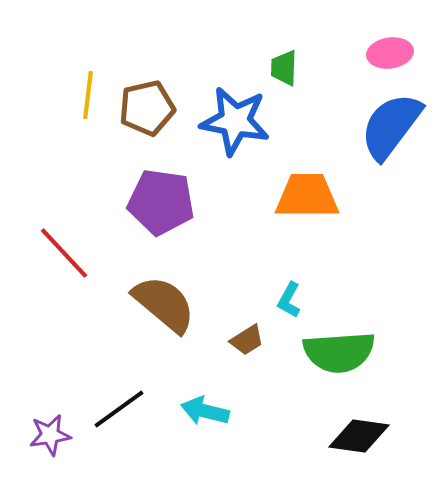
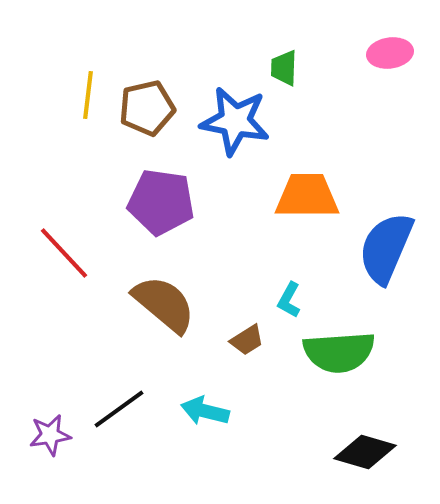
blue semicircle: moved 5 px left, 122 px down; rotated 14 degrees counterclockwise
black diamond: moved 6 px right, 16 px down; rotated 8 degrees clockwise
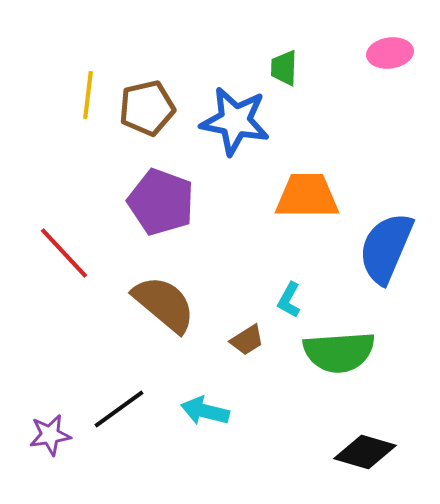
purple pentagon: rotated 12 degrees clockwise
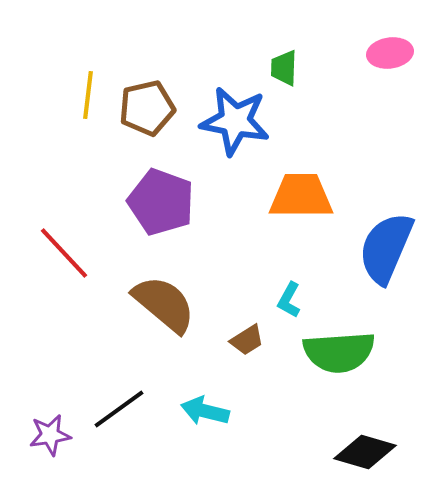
orange trapezoid: moved 6 px left
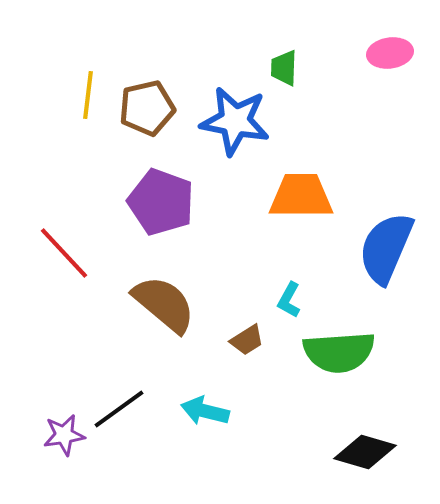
purple star: moved 14 px right
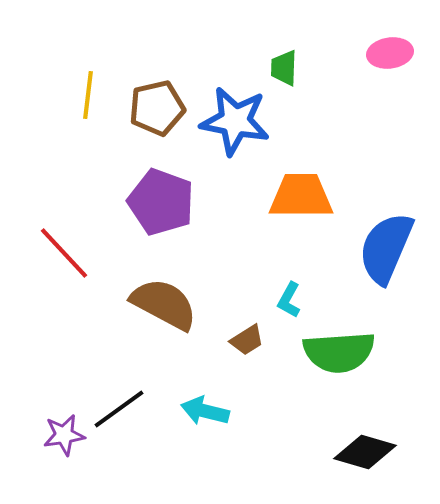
brown pentagon: moved 10 px right
brown semicircle: rotated 12 degrees counterclockwise
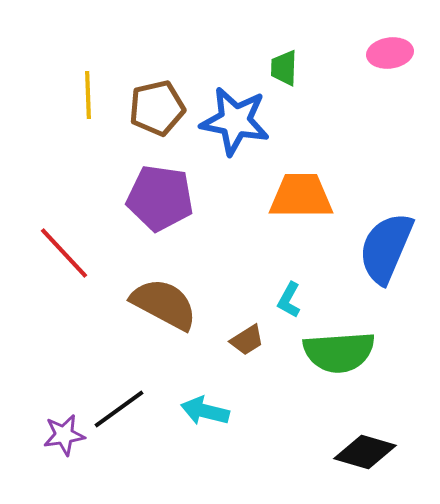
yellow line: rotated 9 degrees counterclockwise
purple pentagon: moved 1 px left, 4 px up; rotated 12 degrees counterclockwise
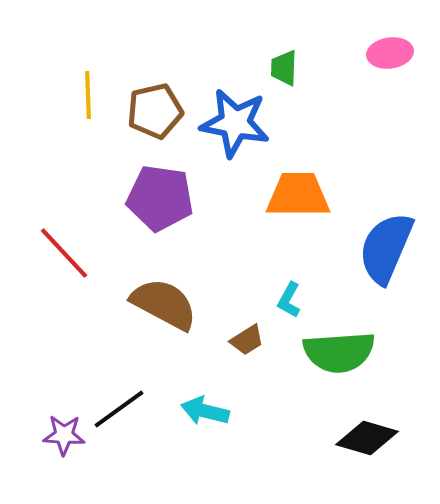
brown pentagon: moved 2 px left, 3 px down
blue star: moved 2 px down
orange trapezoid: moved 3 px left, 1 px up
purple star: rotated 12 degrees clockwise
black diamond: moved 2 px right, 14 px up
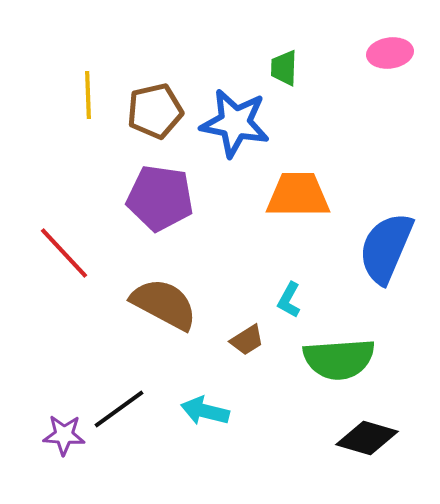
green semicircle: moved 7 px down
